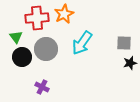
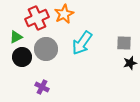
red cross: rotated 20 degrees counterclockwise
green triangle: rotated 40 degrees clockwise
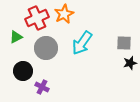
gray circle: moved 1 px up
black circle: moved 1 px right, 14 px down
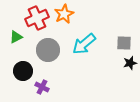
cyan arrow: moved 2 px right, 1 px down; rotated 15 degrees clockwise
gray circle: moved 2 px right, 2 px down
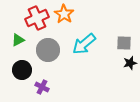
orange star: rotated 12 degrees counterclockwise
green triangle: moved 2 px right, 3 px down
black circle: moved 1 px left, 1 px up
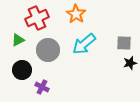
orange star: moved 12 px right
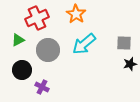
black star: moved 1 px down
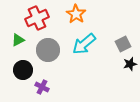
gray square: moved 1 px left, 1 px down; rotated 28 degrees counterclockwise
black circle: moved 1 px right
